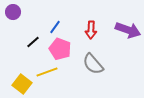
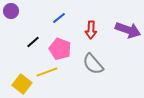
purple circle: moved 2 px left, 1 px up
blue line: moved 4 px right, 9 px up; rotated 16 degrees clockwise
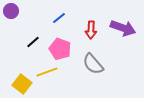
purple arrow: moved 5 px left, 2 px up
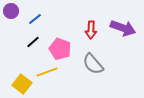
blue line: moved 24 px left, 1 px down
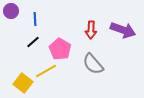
blue line: rotated 56 degrees counterclockwise
purple arrow: moved 2 px down
pink pentagon: rotated 10 degrees clockwise
yellow line: moved 1 px left, 1 px up; rotated 10 degrees counterclockwise
yellow square: moved 1 px right, 1 px up
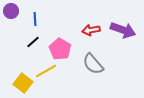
red arrow: rotated 78 degrees clockwise
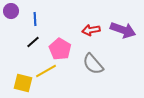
yellow square: rotated 24 degrees counterclockwise
